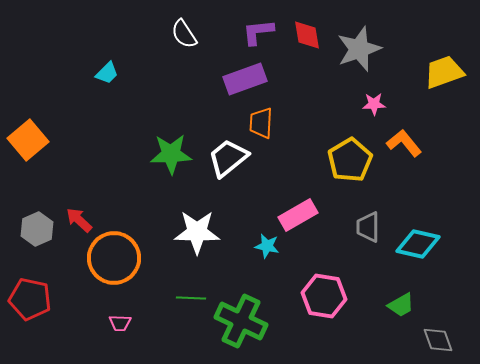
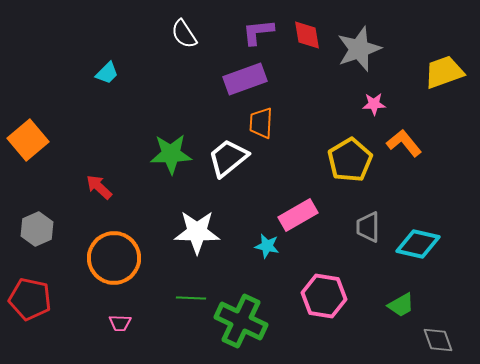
red arrow: moved 20 px right, 33 px up
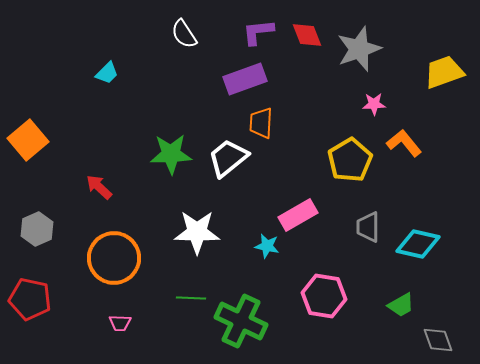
red diamond: rotated 12 degrees counterclockwise
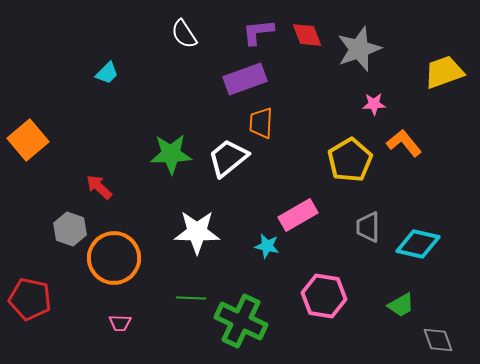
gray hexagon: moved 33 px right; rotated 16 degrees counterclockwise
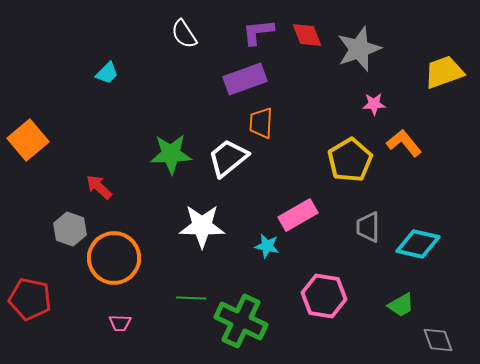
white star: moved 5 px right, 6 px up
